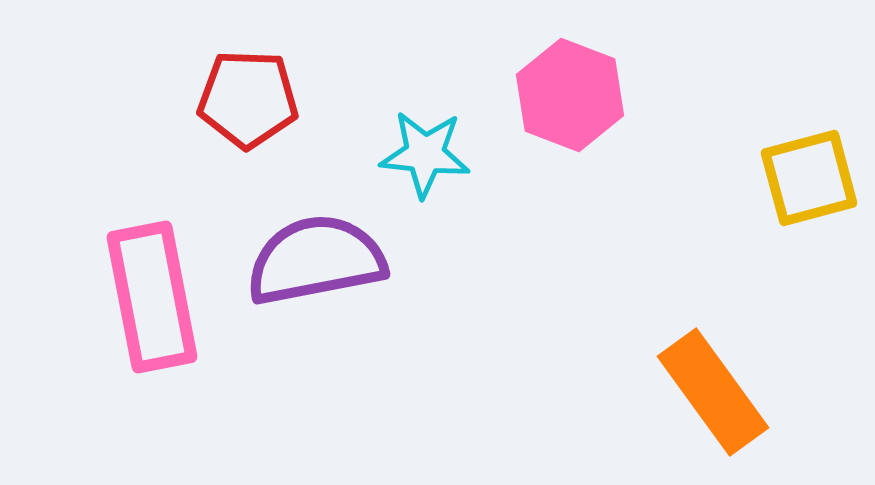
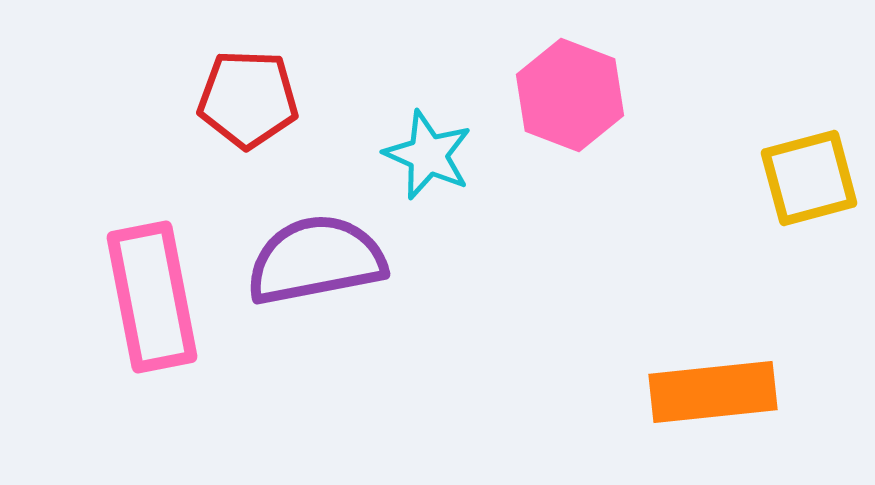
cyan star: moved 3 px right, 1 px down; rotated 18 degrees clockwise
orange rectangle: rotated 60 degrees counterclockwise
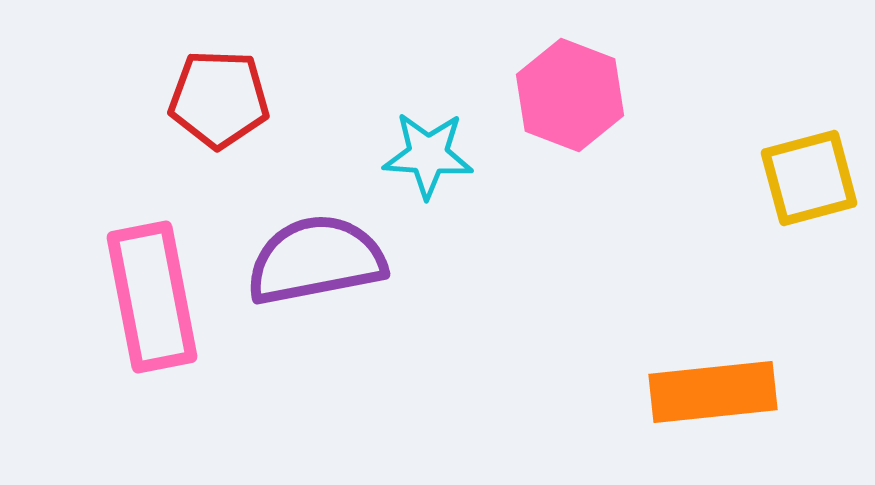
red pentagon: moved 29 px left
cyan star: rotated 20 degrees counterclockwise
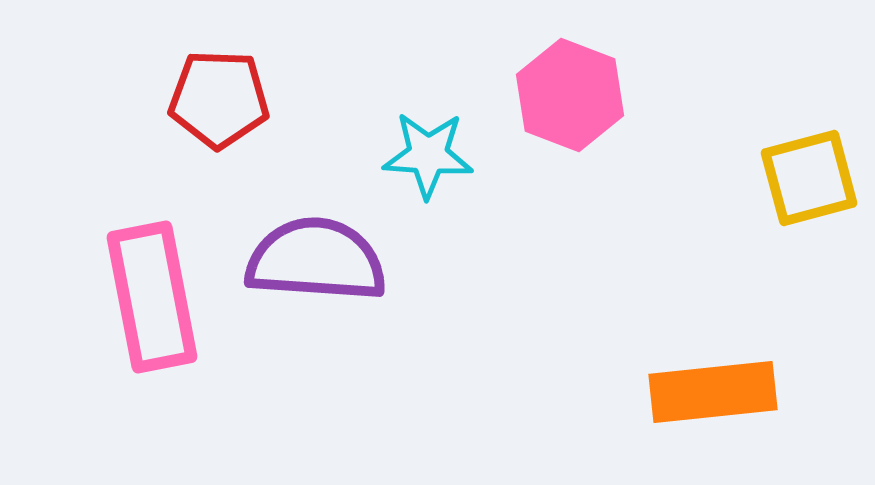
purple semicircle: rotated 15 degrees clockwise
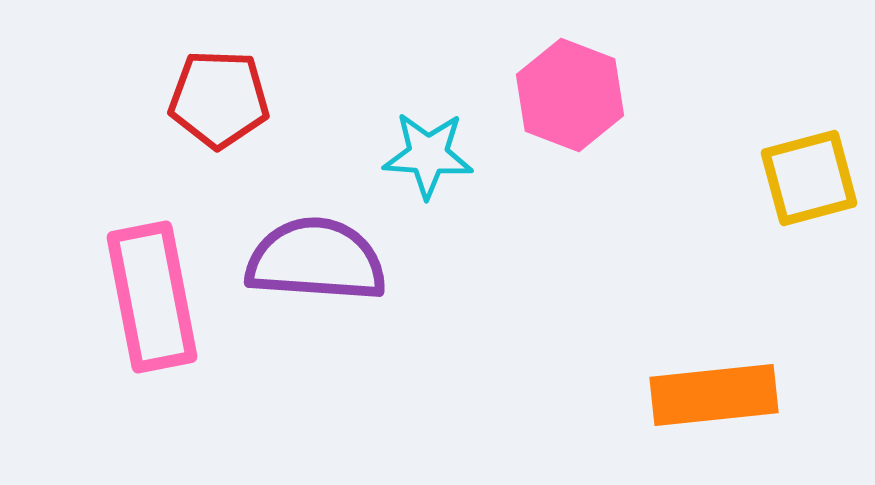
orange rectangle: moved 1 px right, 3 px down
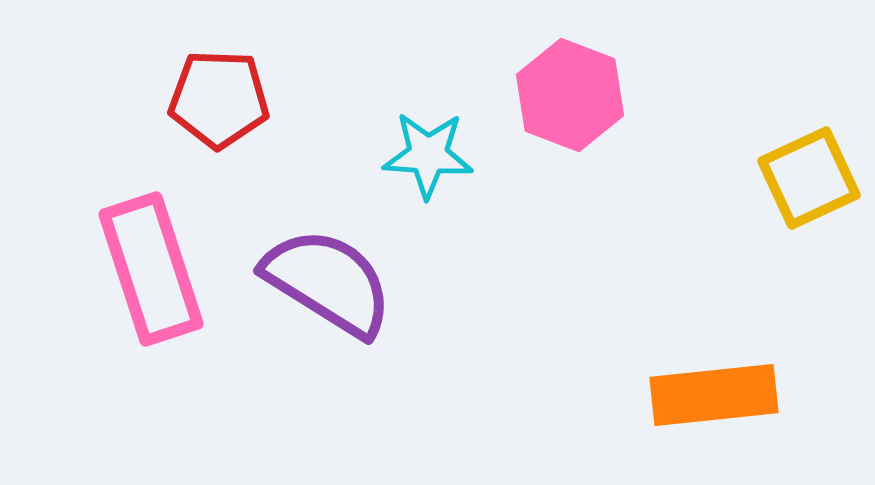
yellow square: rotated 10 degrees counterclockwise
purple semicircle: moved 12 px right, 22 px down; rotated 28 degrees clockwise
pink rectangle: moved 1 px left, 28 px up; rotated 7 degrees counterclockwise
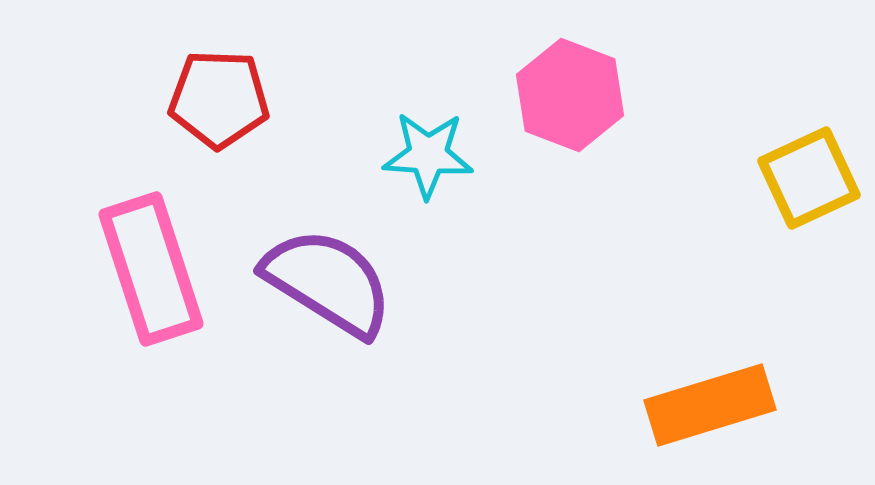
orange rectangle: moved 4 px left, 10 px down; rotated 11 degrees counterclockwise
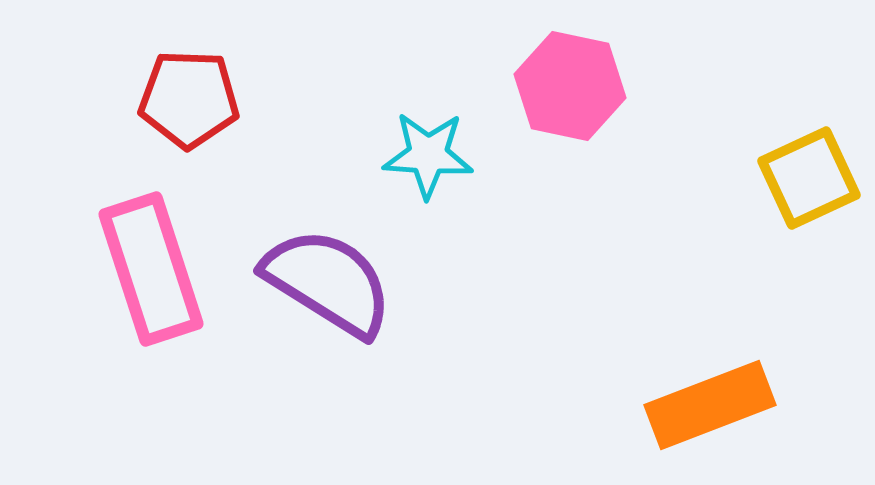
pink hexagon: moved 9 px up; rotated 9 degrees counterclockwise
red pentagon: moved 30 px left
orange rectangle: rotated 4 degrees counterclockwise
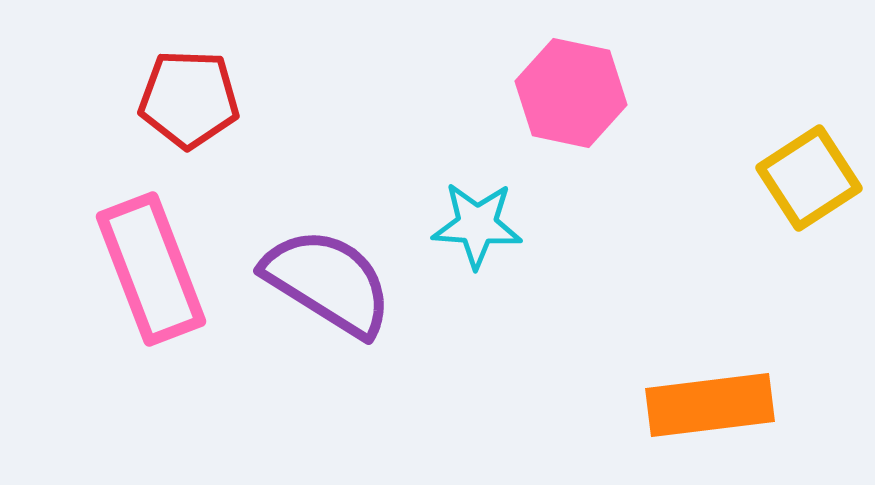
pink hexagon: moved 1 px right, 7 px down
cyan star: moved 49 px right, 70 px down
yellow square: rotated 8 degrees counterclockwise
pink rectangle: rotated 3 degrees counterclockwise
orange rectangle: rotated 14 degrees clockwise
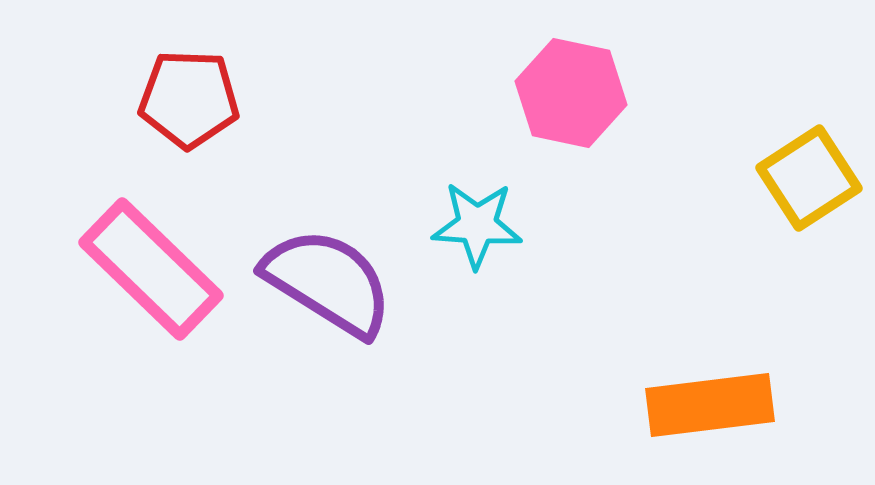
pink rectangle: rotated 25 degrees counterclockwise
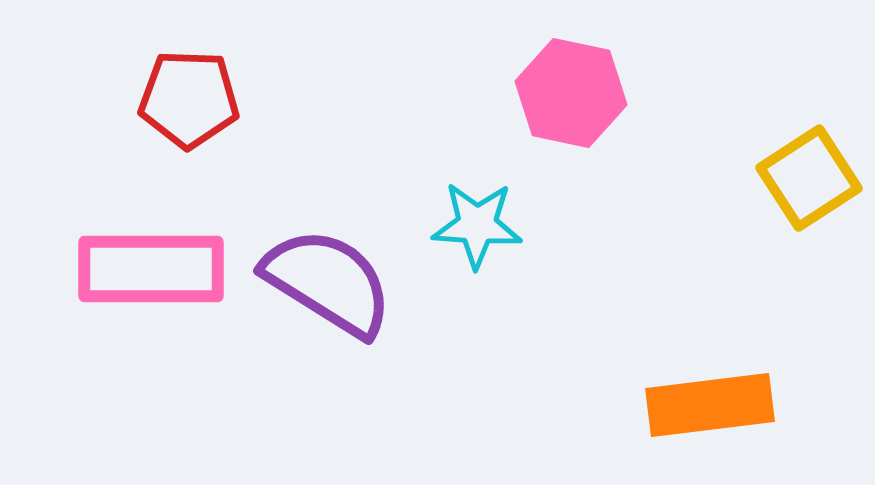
pink rectangle: rotated 44 degrees counterclockwise
